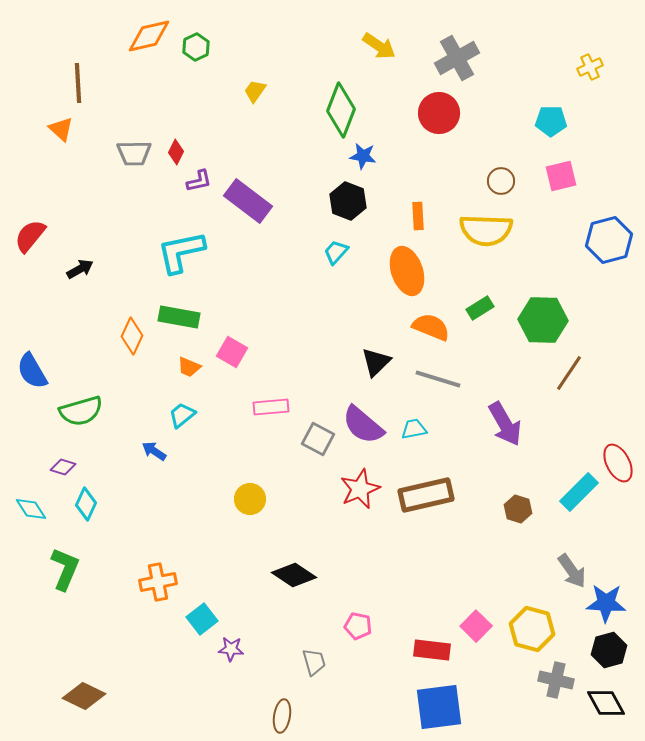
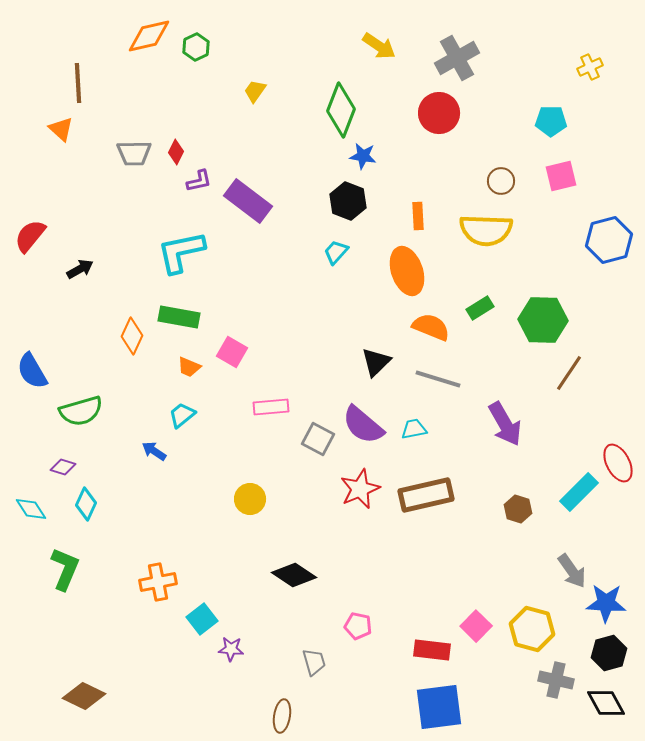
black hexagon at (609, 650): moved 3 px down
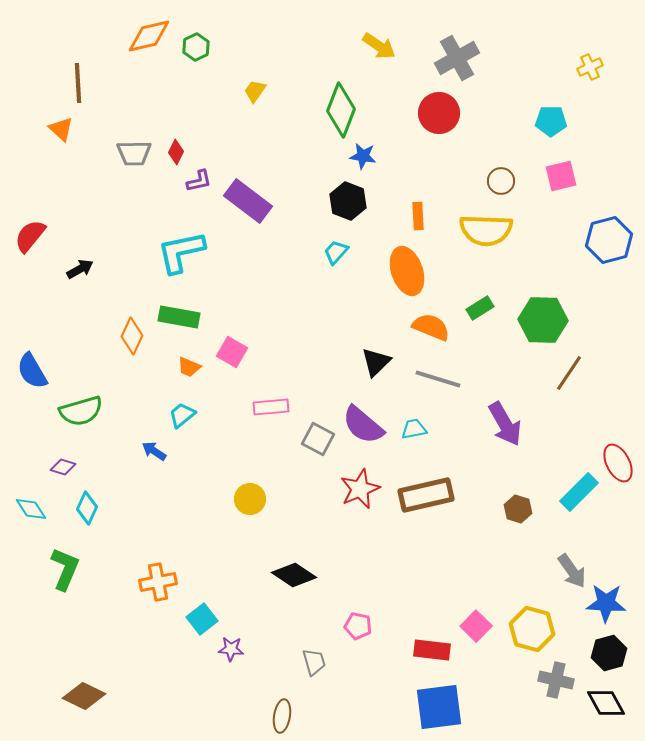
cyan diamond at (86, 504): moved 1 px right, 4 px down
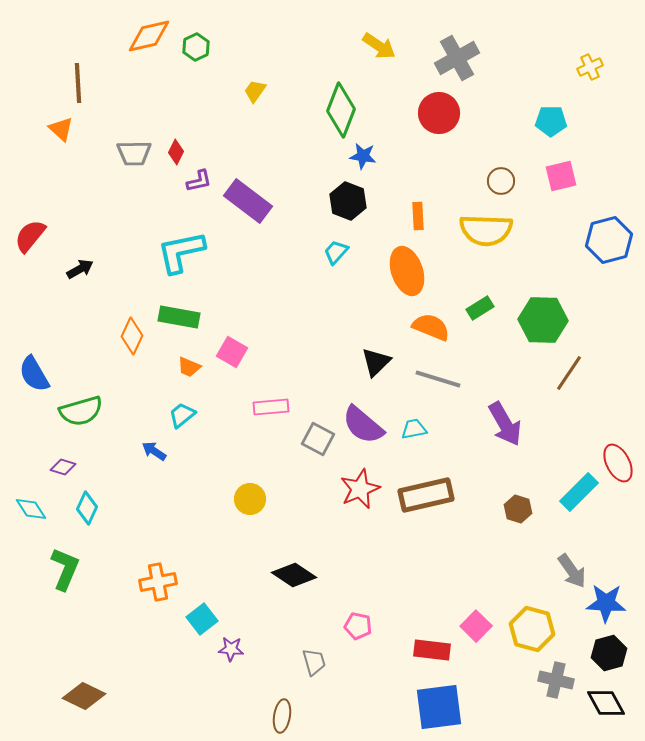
blue semicircle at (32, 371): moved 2 px right, 3 px down
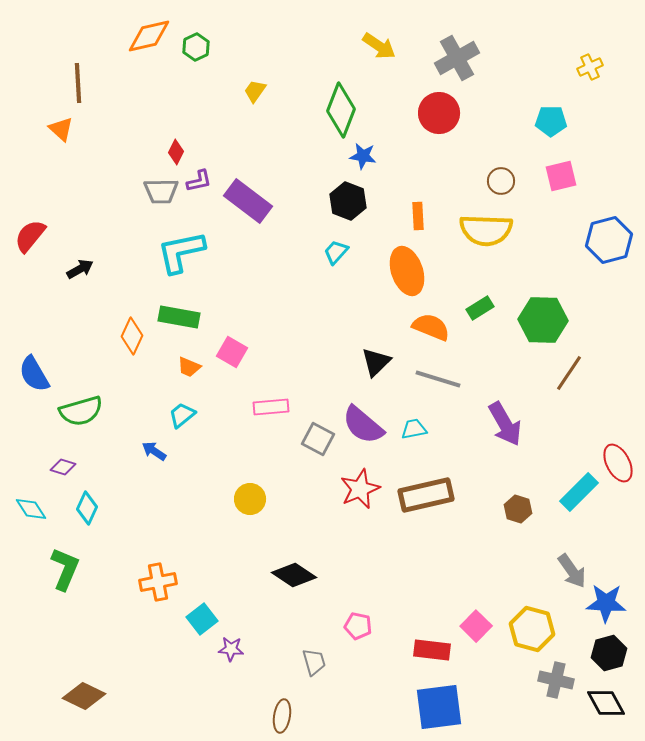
gray trapezoid at (134, 153): moved 27 px right, 38 px down
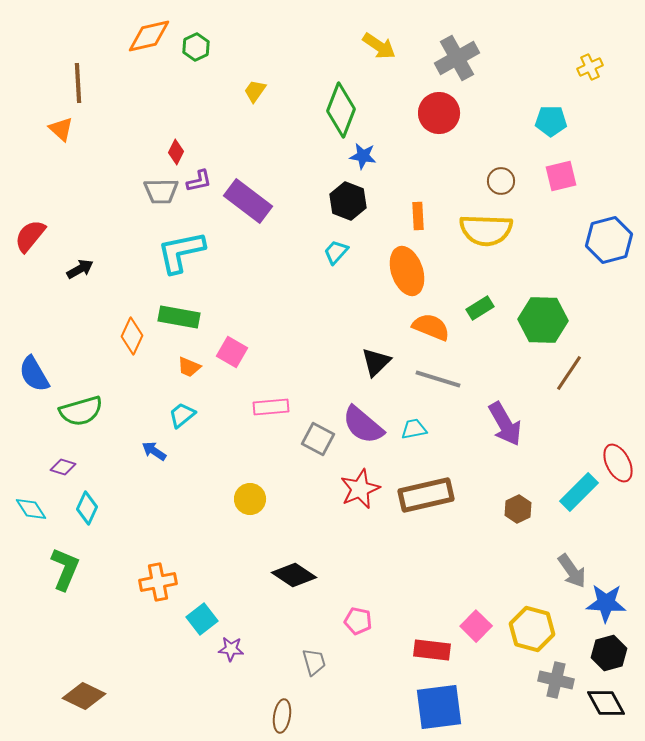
brown hexagon at (518, 509): rotated 16 degrees clockwise
pink pentagon at (358, 626): moved 5 px up
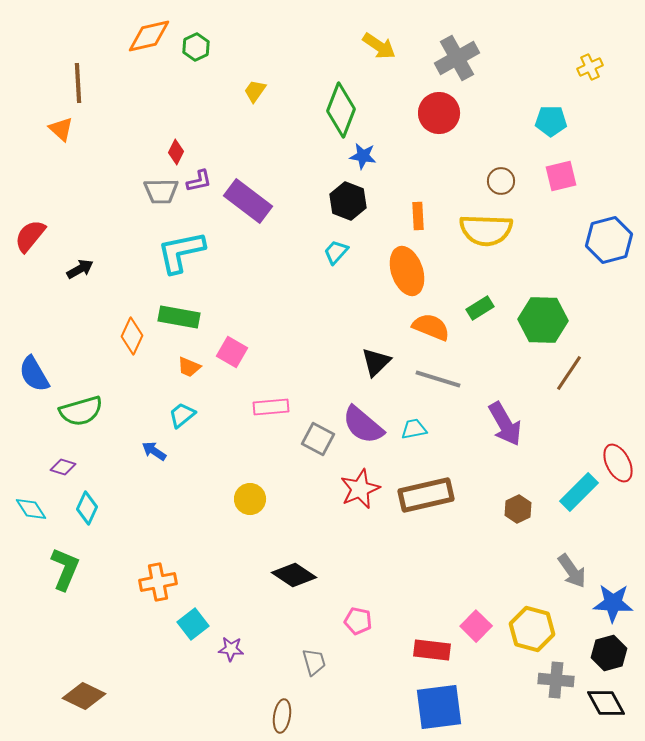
blue star at (606, 603): moved 7 px right
cyan square at (202, 619): moved 9 px left, 5 px down
gray cross at (556, 680): rotated 8 degrees counterclockwise
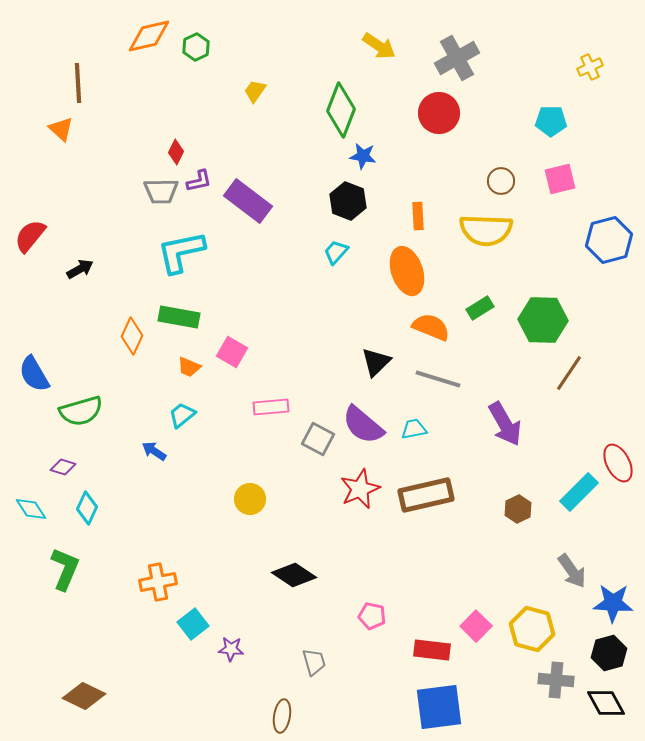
pink square at (561, 176): moved 1 px left, 3 px down
pink pentagon at (358, 621): moved 14 px right, 5 px up
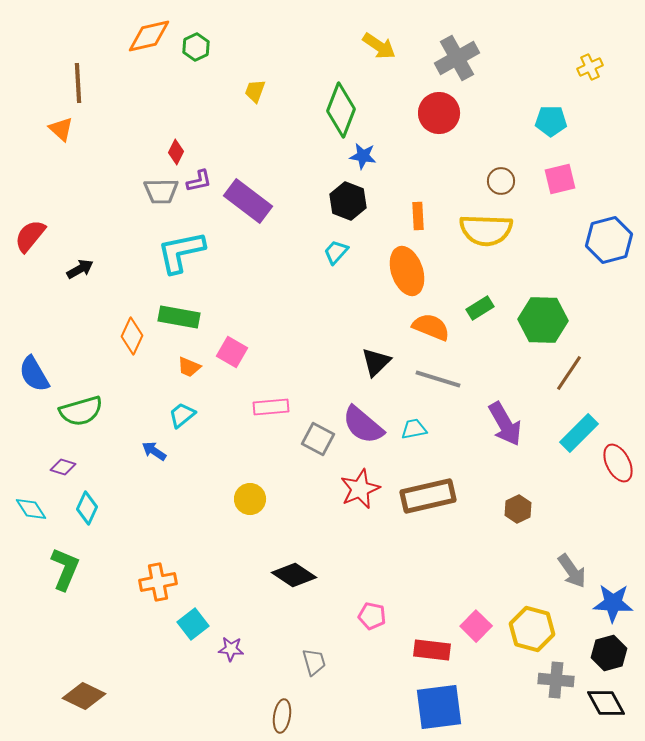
yellow trapezoid at (255, 91): rotated 15 degrees counterclockwise
cyan rectangle at (579, 492): moved 59 px up
brown rectangle at (426, 495): moved 2 px right, 1 px down
